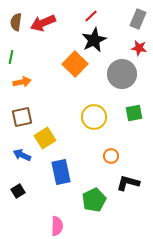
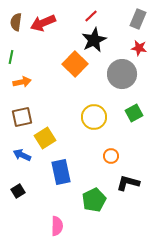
green square: rotated 18 degrees counterclockwise
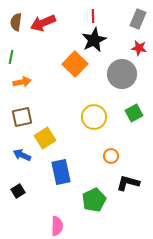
red line: moved 2 px right; rotated 48 degrees counterclockwise
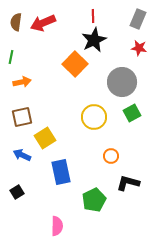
gray circle: moved 8 px down
green square: moved 2 px left
black square: moved 1 px left, 1 px down
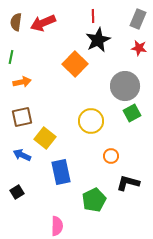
black star: moved 4 px right
gray circle: moved 3 px right, 4 px down
yellow circle: moved 3 px left, 4 px down
yellow square: rotated 20 degrees counterclockwise
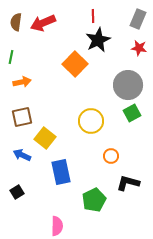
gray circle: moved 3 px right, 1 px up
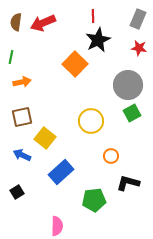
blue rectangle: rotated 60 degrees clockwise
green pentagon: rotated 20 degrees clockwise
